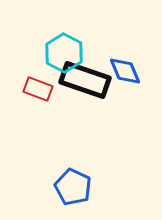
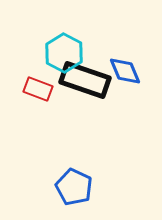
blue pentagon: moved 1 px right
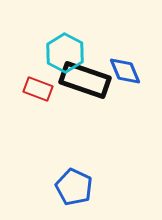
cyan hexagon: moved 1 px right
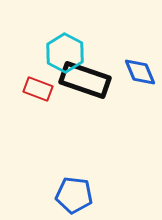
blue diamond: moved 15 px right, 1 px down
blue pentagon: moved 8 px down; rotated 18 degrees counterclockwise
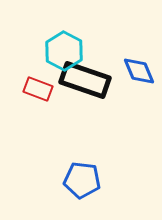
cyan hexagon: moved 1 px left, 2 px up
blue diamond: moved 1 px left, 1 px up
blue pentagon: moved 8 px right, 15 px up
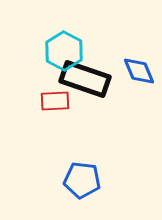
black rectangle: moved 1 px up
red rectangle: moved 17 px right, 12 px down; rotated 24 degrees counterclockwise
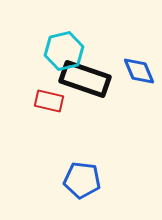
cyan hexagon: rotated 18 degrees clockwise
red rectangle: moved 6 px left; rotated 16 degrees clockwise
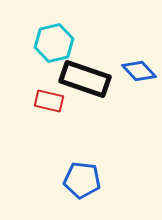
cyan hexagon: moved 10 px left, 8 px up
blue diamond: rotated 20 degrees counterclockwise
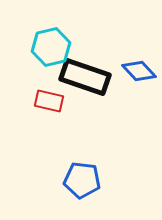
cyan hexagon: moved 3 px left, 4 px down
black rectangle: moved 2 px up
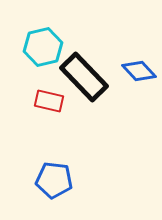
cyan hexagon: moved 8 px left
black rectangle: moved 1 px left; rotated 27 degrees clockwise
blue pentagon: moved 28 px left
